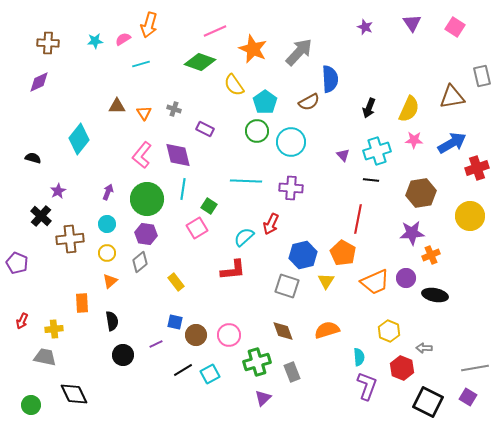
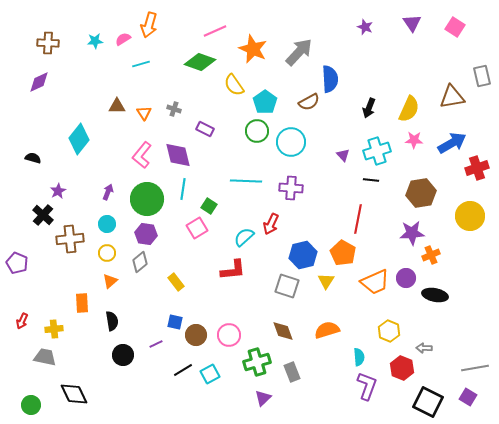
black cross at (41, 216): moved 2 px right, 1 px up
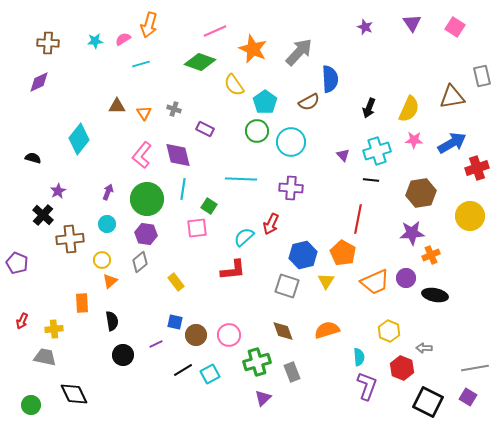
cyan line at (246, 181): moved 5 px left, 2 px up
pink square at (197, 228): rotated 25 degrees clockwise
yellow circle at (107, 253): moved 5 px left, 7 px down
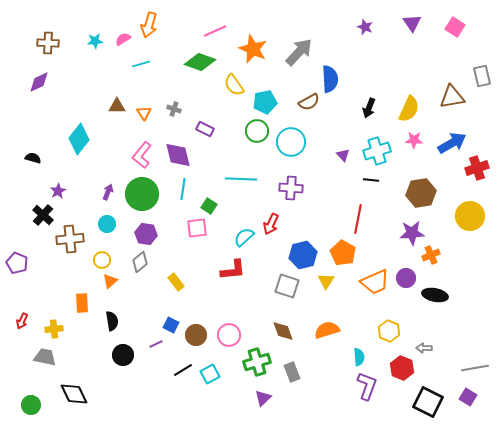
cyan pentagon at (265, 102): rotated 25 degrees clockwise
green circle at (147, 199): moved 5 px left, 5 px up
blue square at (175, 322): moved 4 px left, 3 px down; rotated 14 degrees clockwise
